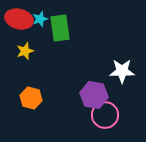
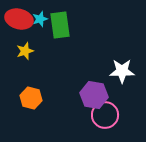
green rectangle: moved 3 px up
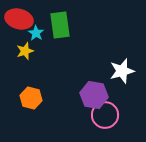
cyan star: moved 4 px left, 14 px down; rotated 21 degrees counterclockwise
white star: rotated 15 degrees counterclockwise
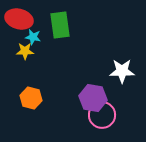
cyan star: moved 3 px left, 4 px down; rotated 21 degrees counterclockwise
yellow star: rotated 18 degrees clockwise
white star: rotated 15 degrees clockwise
purple hexagon: moved 1 px left, 3 px down
pink circle: moved 3 px left
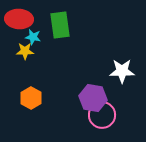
red ellipse: rotated 12 degrees counterclockwise
orange hexagon: rotated 15 degrees clockwise
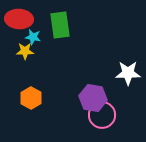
white star: moved 6 px right, 2 px down
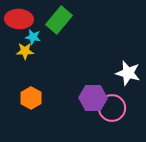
green rectangle: moved 1 px left, 5 px up; rotated 48 degrees clockwise
white star: rotated 15 degrees clockwise
purple hexagon: rotated 8 degrees counterclockwise
pink circle: moved 10 px right, 7 px up
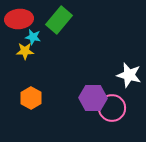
red ellipse: rotated 8 degrees counterclockwise
white star: moved 1 px right, 2 px down
